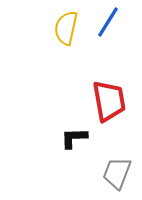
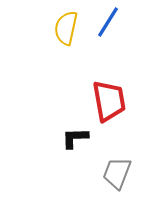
black L-shape: moved 1 px right
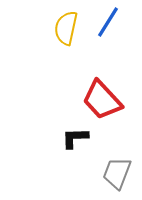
red trapezoid: moved 7 px left, 1 px up; rotated 147 degrees clockwise
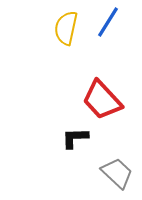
gray trapezoid: rotated 112 degrees clockwise
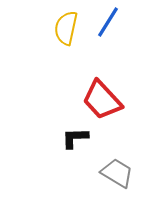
gray trapezoid: rotated 12 degrees counterclockwise
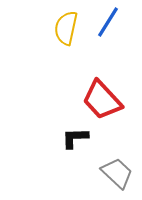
gray trapezoid: rotated 12 degrees clockwise
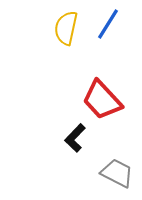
blue line: moved 2 px down
black L-shape: rotated 44 degrees counterclockwise
gray trapezoid: rotated 16 degrees counterclockwise
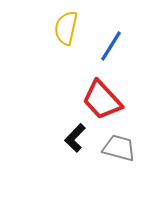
blue line: moved 3 px right, 22 px down
gray trapezoid: moved 2 px right, 25 px up; rotated 12 degrees counterclockwise
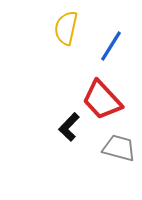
black L-shape: moved 6 px left, 11 px up
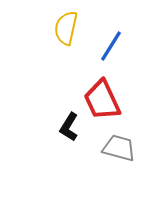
red trapezoid: rotated 18 degrees clockwise
black L-shape: rotated 12 degrees counterclockwise
